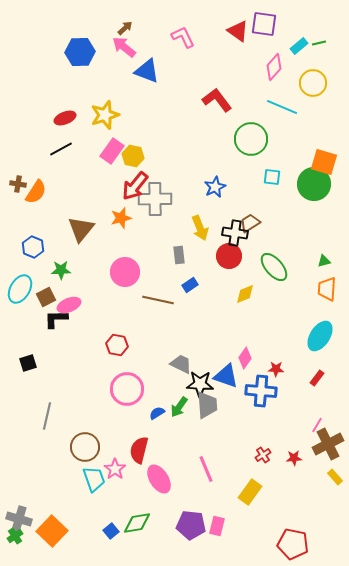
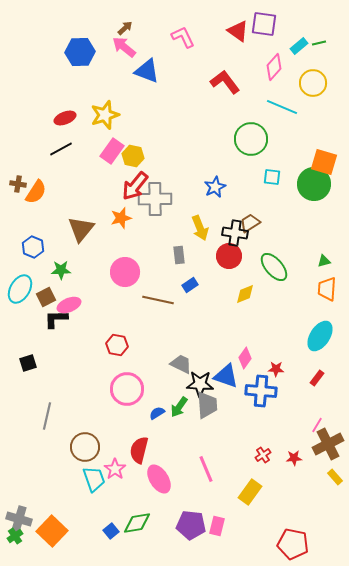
red L-shape at (217, 100): moved 8 px right, 18 px up
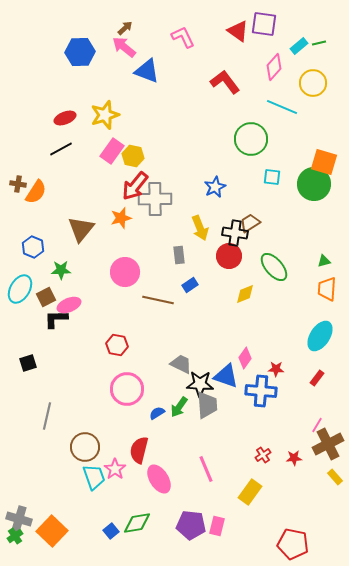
cyan trapezoid at (94, 479): moved 2 px up
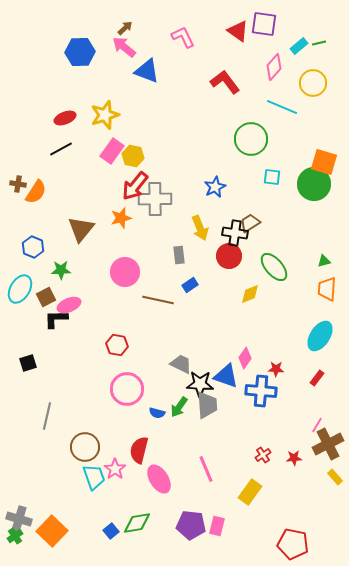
yellow diamond at (245, 294): moved 5 px right
blue semicircle at (157, 413): rotated 133 degrees counterclockwise
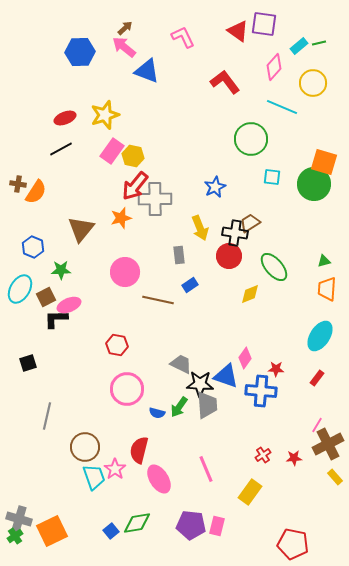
orange square at (52, 531): rotated 20 degrees clockwise
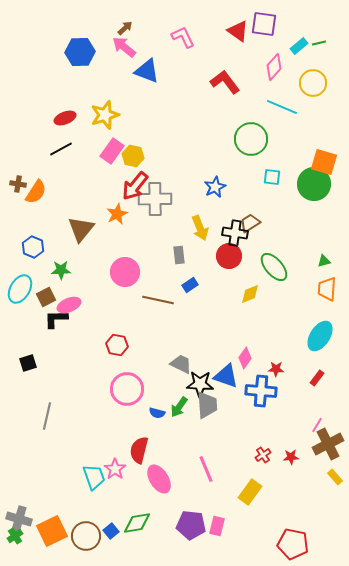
orange star at (121, 218): moved 4 px left, 4 px up; rotated 10 degrees counterclockwise
brown circle at (85, 447): moved 1 px right, 89 px down
red star at (294, 458): moved 3 px left, 1 px up
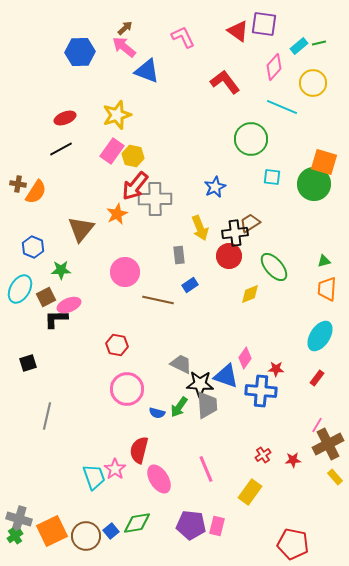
yellow star at (105, 115): moved 12 px right
black cross at (235, 233): rotated 15 degrees counterclockwise
red star at (291, 457): moved 2 px right, 3 px down
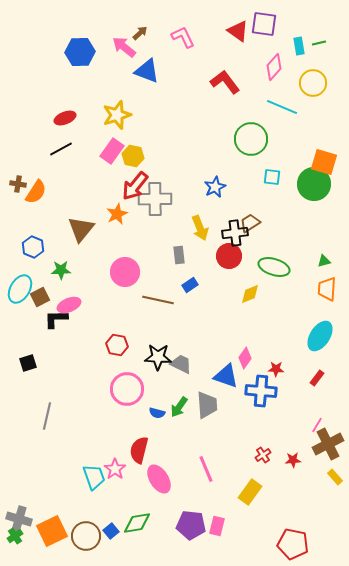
brown arrow at (125, 28): moved 15 px right, 5 px down
cyan rectangle at (299, 46): rotated 60 degrees counterclockwise
green ellipse at (274, 267): rotated 32 degrees counterclockwise
brown square at (46, 297): moved 6 px left
black star at (200, 384): moved 42 px left, 27 px up
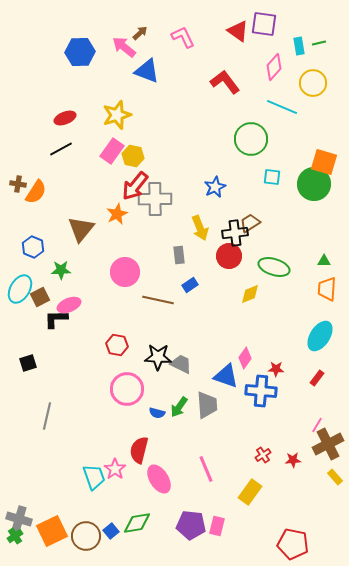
green triangle at (324, 261): rotated 16 degrees clockwise
